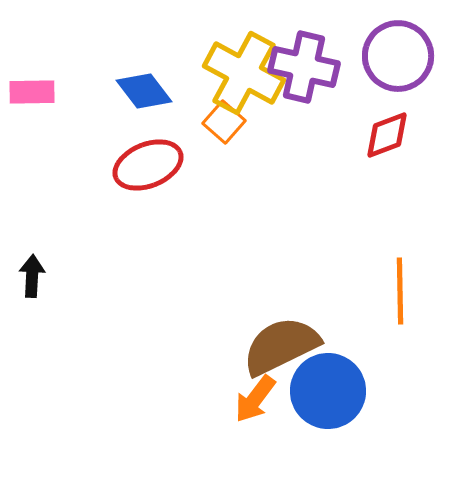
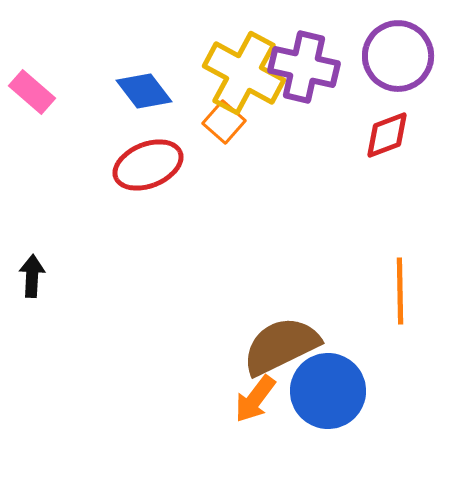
pink rectangle: rotated 42 degrees clockwise
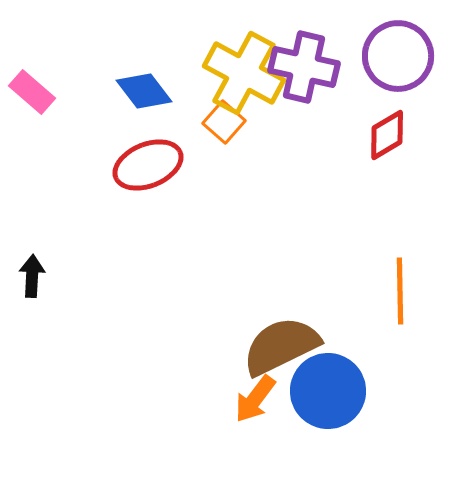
red diamond: rotated 10 degrees counterclockwise
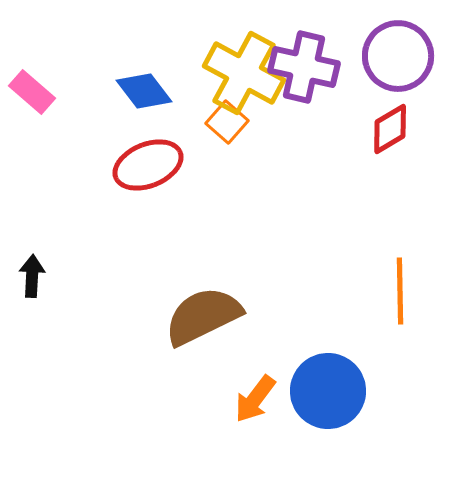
orange square: moved 3 px right
red diamond: moved 3 px right, 6 px up
brown semicircle: moved 78 px left, 30 px up
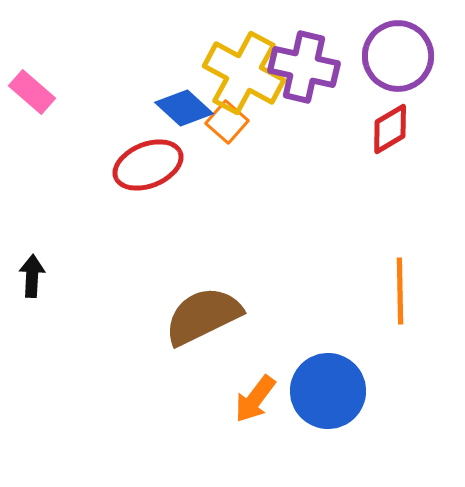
blue diamond: moved 40 px right, 17 px down; rotated 10 degrees counterclockwise
